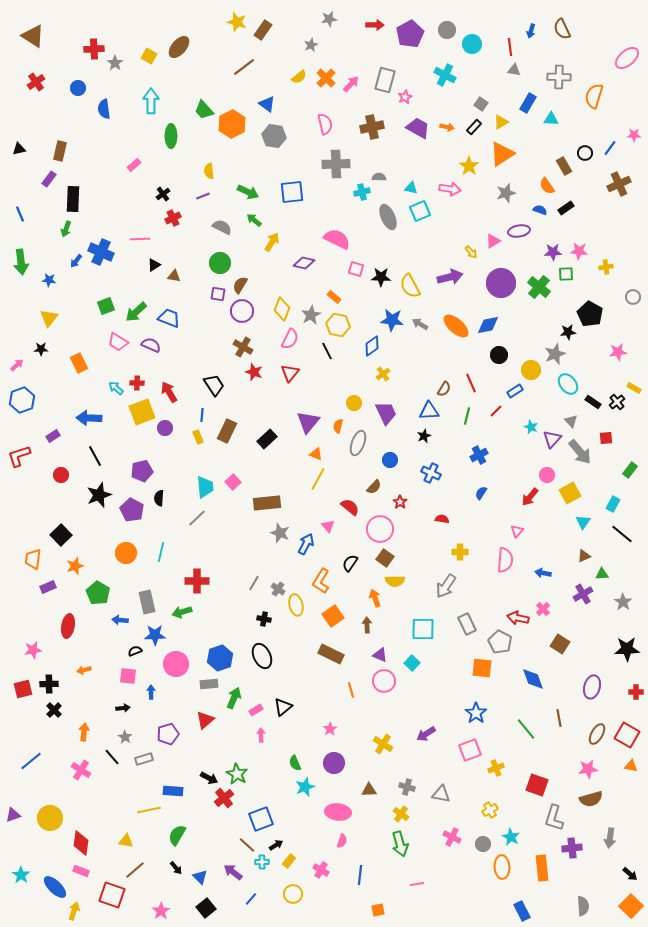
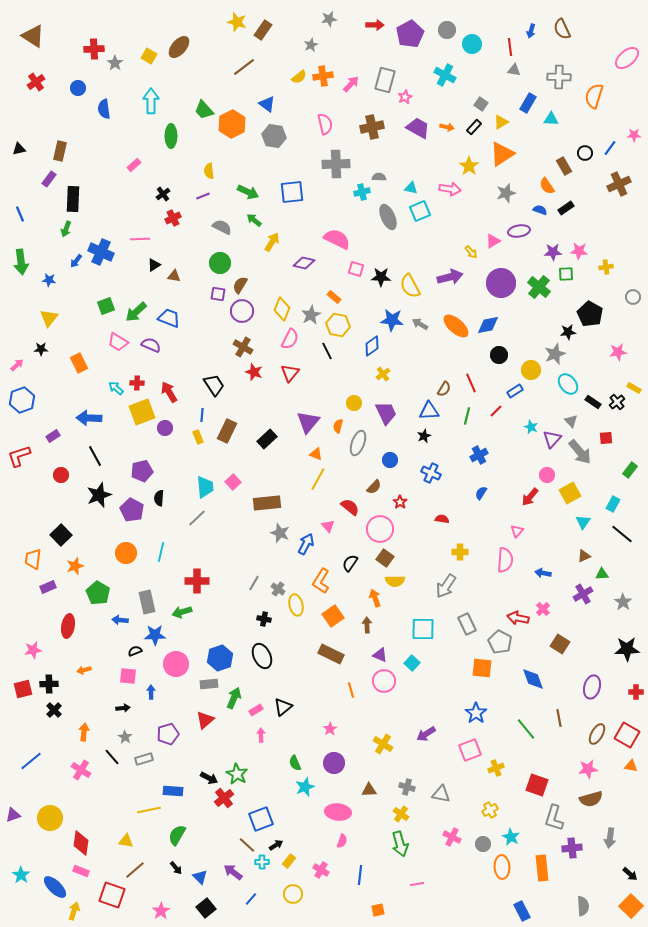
orange cross at (326, 78): moved 3 px left, 2 px up; rotated 36 degrees clockwise
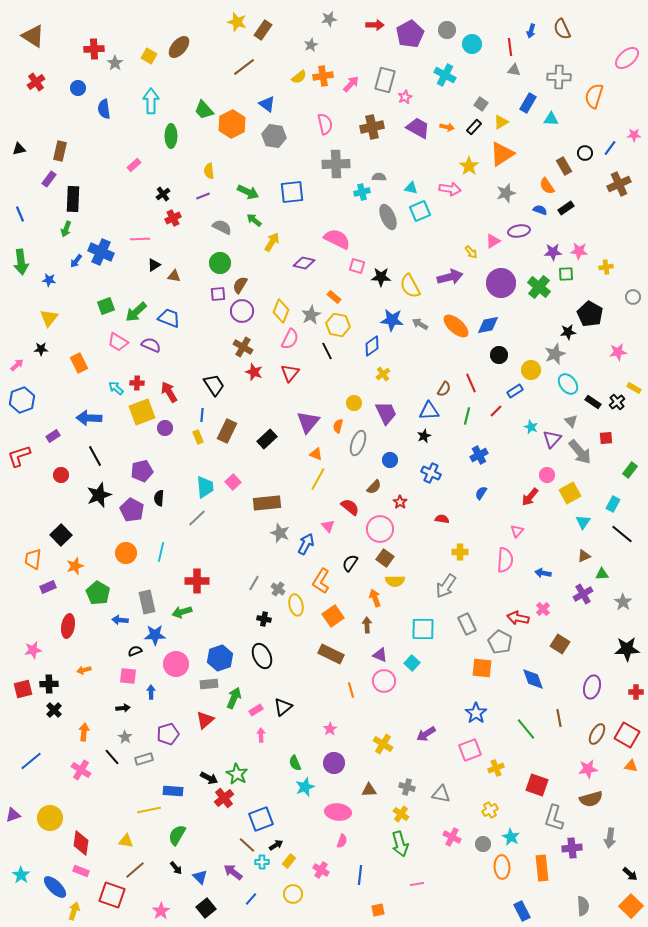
pink square at (356, 269): moved 1 px right, 3 px up
purple square at (218, 294): rotated 14 degrees counterclockwise
yellow diamond at (282, 309): moved 1 px left, 2 px down
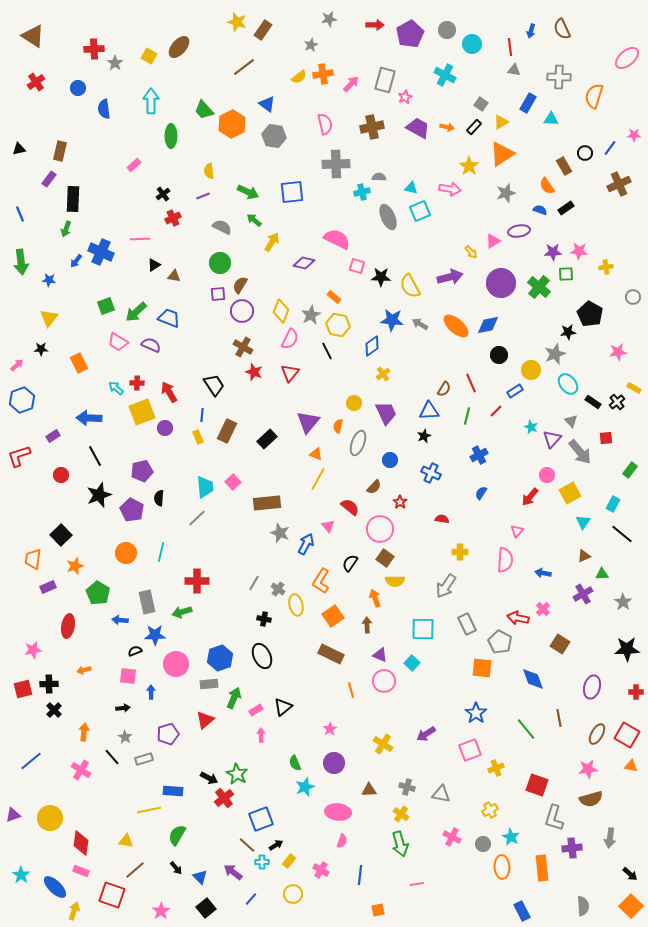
orange cross at (323, 76): moved 2 px up
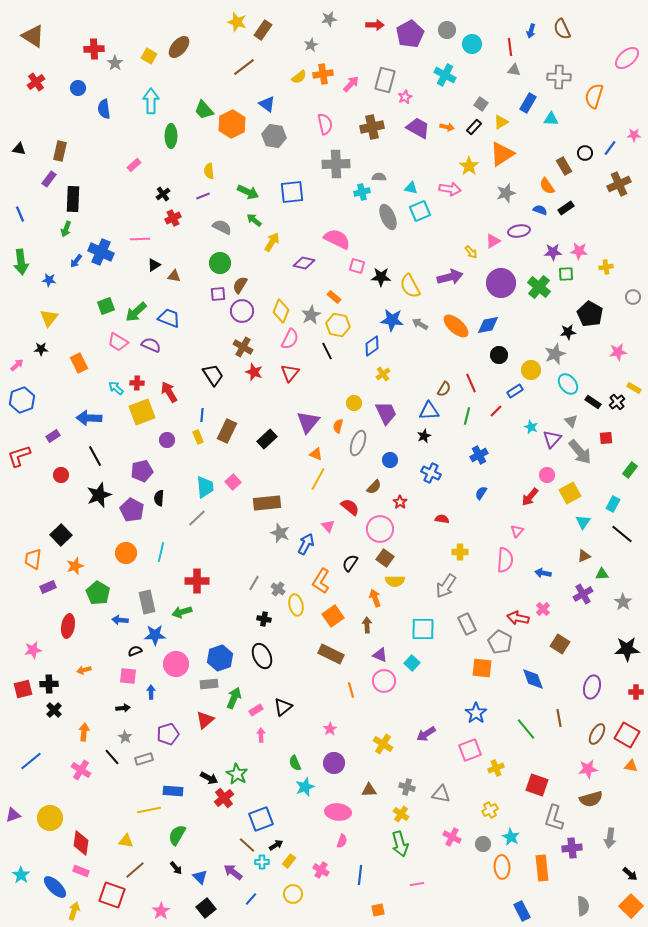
black triangle at (19, 149): rotated 24 degrees clockwise
black trapezoid at (214, 385): moved 1 px left, 10 px up
purple circle at (165, 428): moved 2 px right, 12 px down
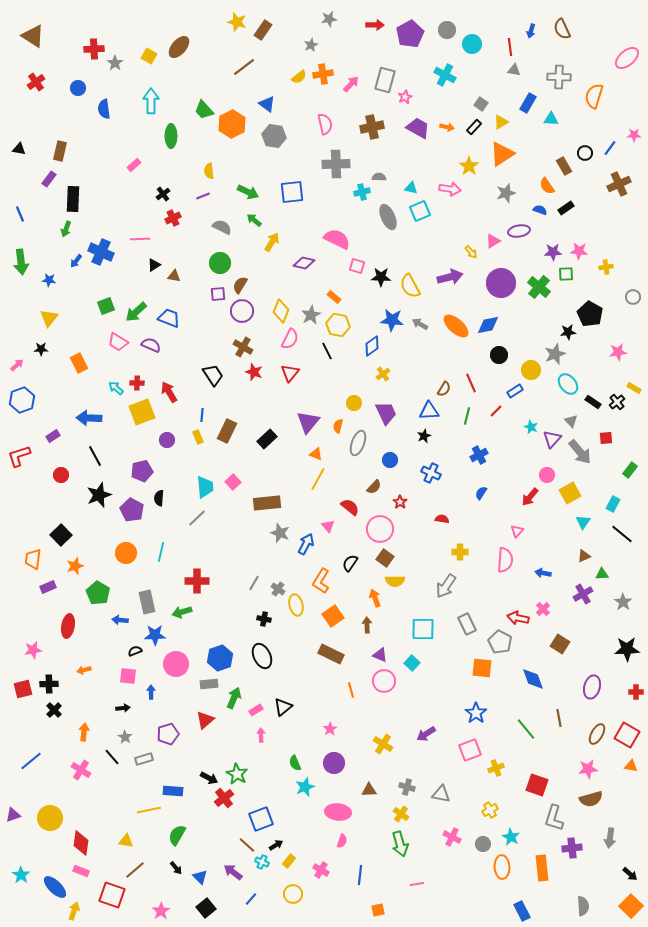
cyan cross at (262, 862): rotated 24 degrees clockwise
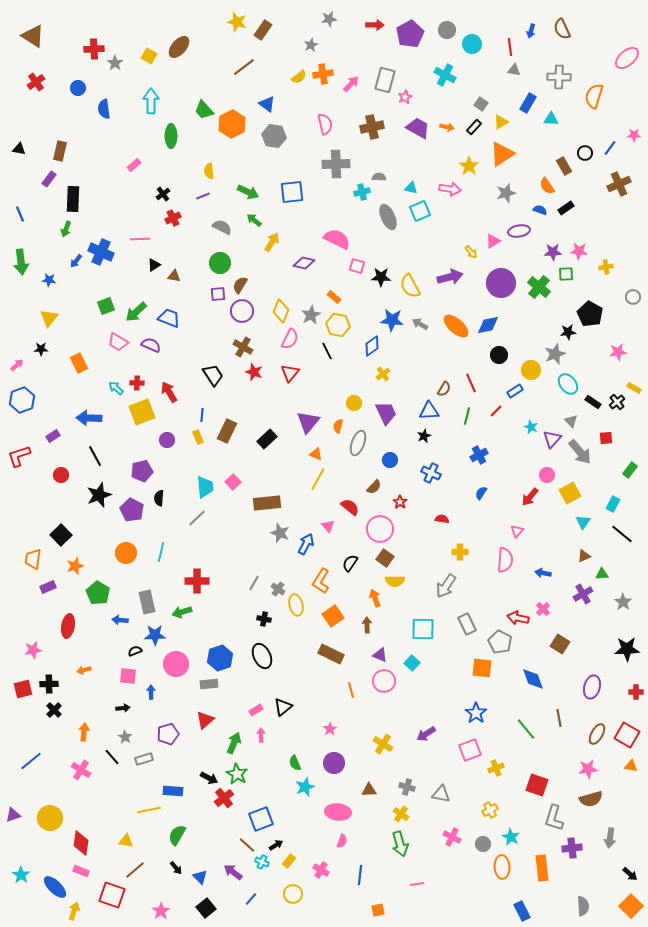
green arrow at (234, 698): moved 45 px down
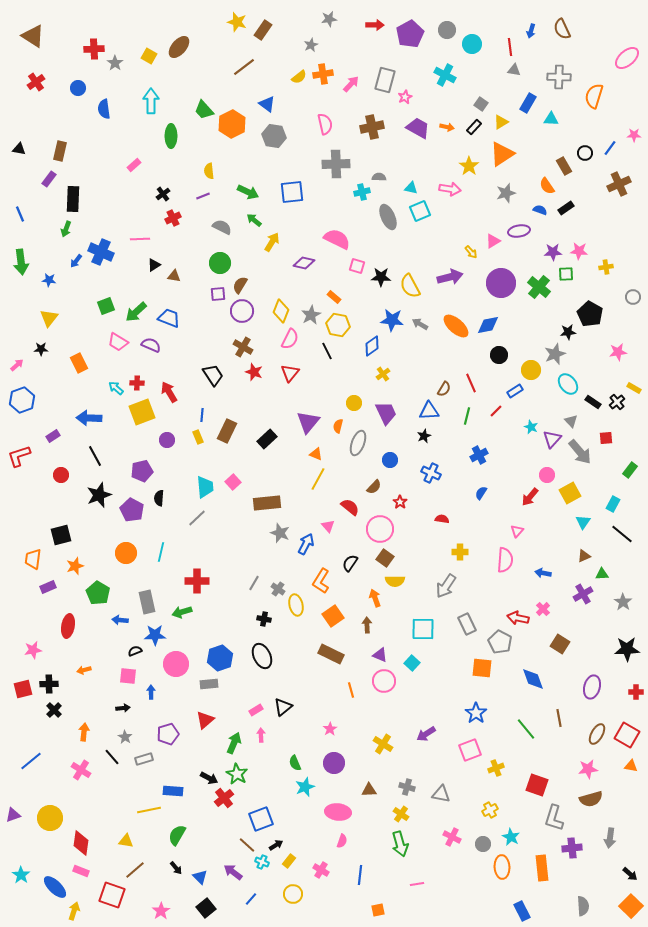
black square at (61, 535): rotated 30 degrees clockwise
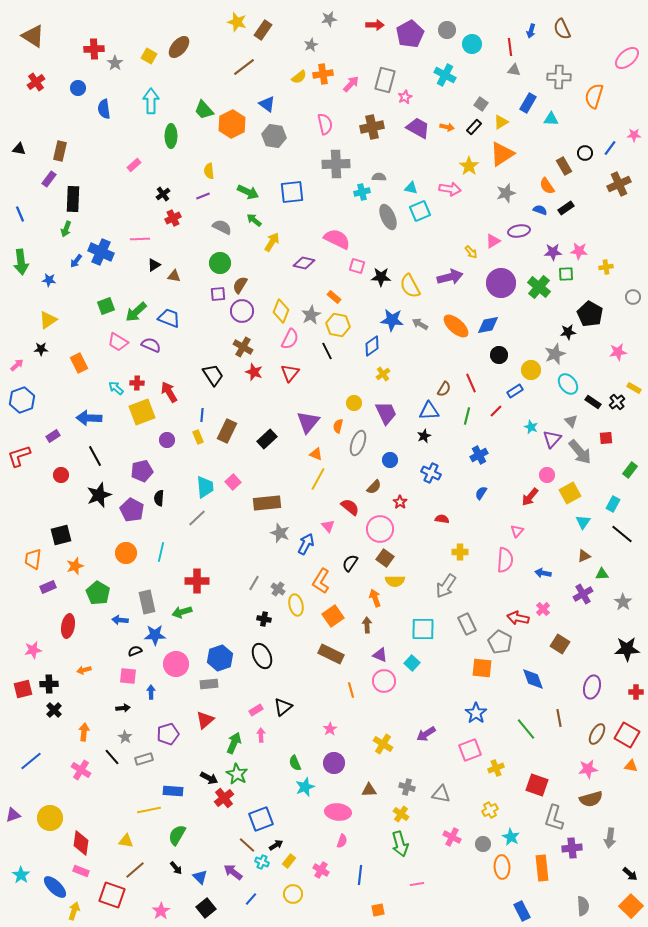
yellow triangle at (49, 318): moved 1 px left, 2 px down; rotated 18 degrees clockwise
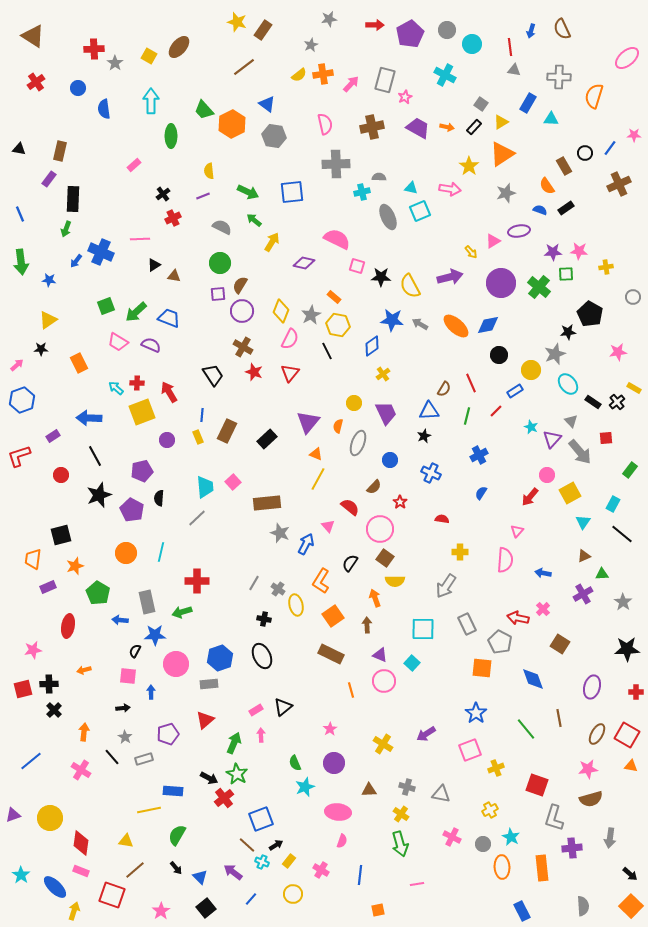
yellow semicircle at (299, 77): moved 2 px up
black semicircle at (135, 651): rotated 40 degrees counterclockwise
